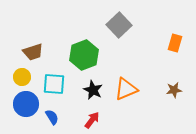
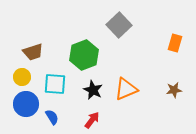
cyan square: moved 1 px right
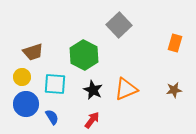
green hexagon: rotated 12 degrees counterclockwise
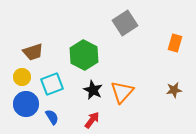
gray square: moved 6 px right, 2 px up; rotated 10 degrees clockwise
cyan square: moved 3 px left; rotated 25 degrees counterclockwise
orange triangle: moved 4 px left, 3 px down; rotated 25 degrees counterclockwise
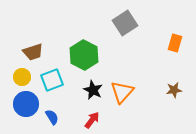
cyan square: moved 4 px up
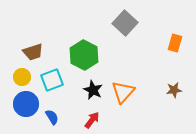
gray square: rotated 15 degrees counterclockwise
orange triangle: moved 1 px right
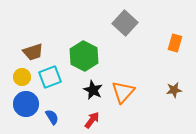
green hexagon: moved 1 px down
cyan square: moved 2 px left, 3 px up
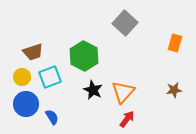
red arrow: moved 35 px right, 1 px up
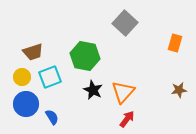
green hexagon: moved 1 px right; rotated 16 degrees counterclockwise
brown star: moved 5 px right
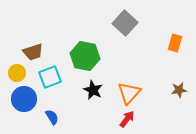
yellow circle: moved 5 px left, 4 px up
orange triangle: moved 6 px right, 1 px down
blue circle: moved 2 px left, 5 px up
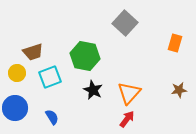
blue circle: moved 9 px left, 9 px down
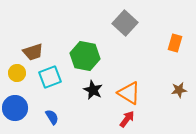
orange triangle: rotated 40 degrees counterclockwise
